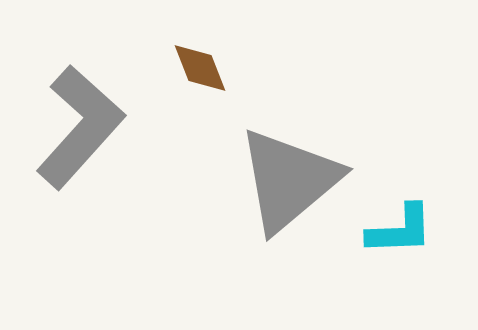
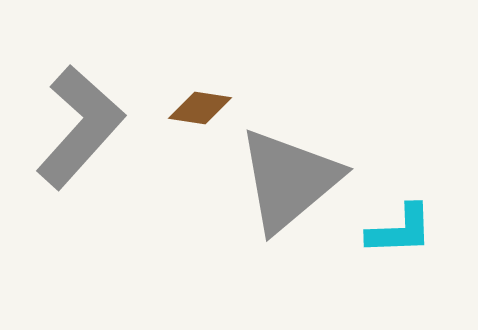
brown diamond: moved 40 px down; rotated 60 degrees counterclockwise
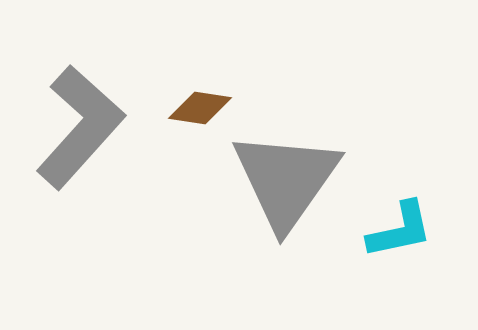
gray triangle: moved 3 px left; rotated 15 degrees counterclockwise
cyan L-shape: rotated 10 degrees counterclockwise
